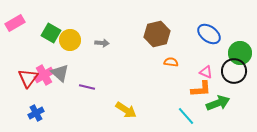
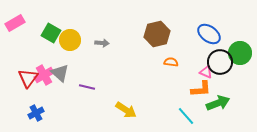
black circle: moved 14 px left, 9 px up
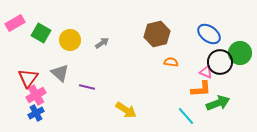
green square: moved 10 px left
gray arrow: rotated 40 degrees counterclockwise
pink cross: moved 8 px left, 20 px down
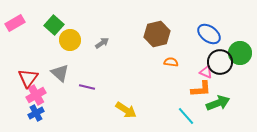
green square: moved 13 px right, 8 px up; rotated 12 degrees clockwise
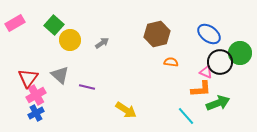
gray triangle: moved 2 px down
